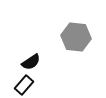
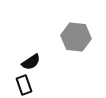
black rectangle: rotated 60 degrees counterclockwise
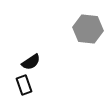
gray hexagon: moved 12 px right, 8 px up
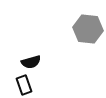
black semicircle: rotated 18 degrees clockwise
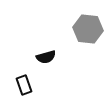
black semicircle: moved 15 px right, 5 px up
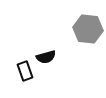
black rectangle: moved 1 px right, 14 px up
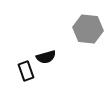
black rectangle: moved 1 px right
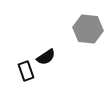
black semicircle: rotated 18 degrees counterclockwise
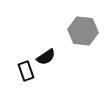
gray hexagon: moved 5 px left, 2 px down
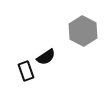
gray hexagon: rotated 20 degrees clockwise
